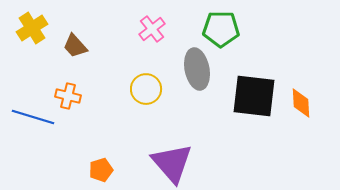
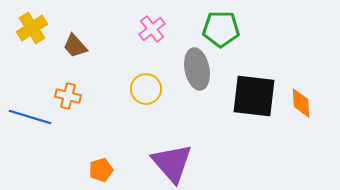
blue line: moved 3 px left
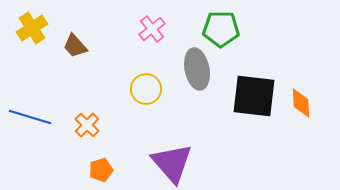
orange cross: moved 19 px right, 29 px down; rotated 30 degrees clockwise
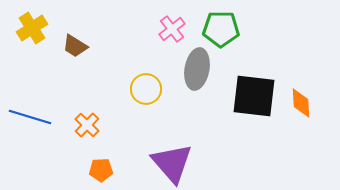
pink cross: moved 20 px right
brown trapezoid: rotated 16 degrees counterclockwise
gray ellipse: rotated 21 degrees clockwise
orange pentagon: rotated 15 degrees clockwise
